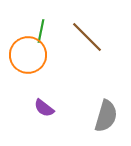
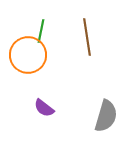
brown line: rotated 36 degrees clockwise
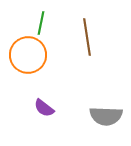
green line: moved 8 px up
gray semicircle: rotated 76 degrees clockwise
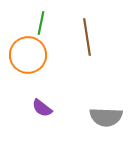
purple semicircle: moved 2 px left
gray semicircle: moved 1 px down
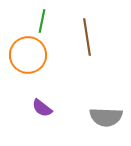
green line: moved 1 px right, 2 px up
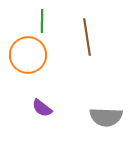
green line: rotated 10 degrees counterclockwise
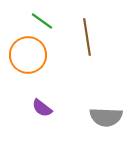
green line: rotated 55 degrees counterclockwise
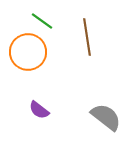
orange circle: moved 3 px up
purple semicircle: moved 3 px left, 2 px down
gray semicircle: rotated 144 degrees counterclockwise
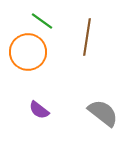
brown line: rotated 18 degrees clockwise
gray semicircle: moved 3 px left, 4 px up
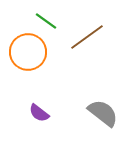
green line: moved 4 px right
brown line: rotated 45 degrees clockwise
purple semicircle: moved 3 px down
